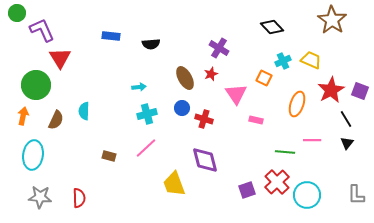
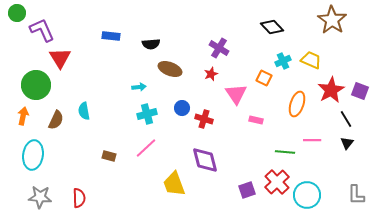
brown ellipse at (185, 78): moved 15 px left, 9 px up; rotated 40 degrees counterclockwise
cyan semicircle at (84, 111): rotated 12 degrees counterclockwise
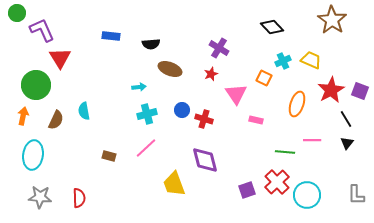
blue circle at (182, 108): moved 2 px down
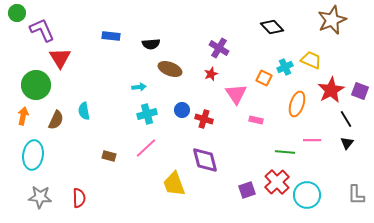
brown star at (332, 20): rotated 16 degrees clockwise
cyan cross at (283, 61): moved 2 px right, 6 px down
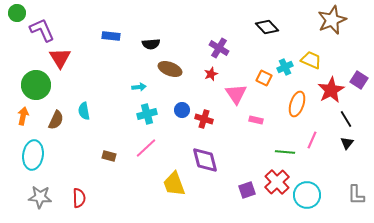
black diamond at (272, 27): moved 5 px left
purple square at (360, 91): moved 1 px left, 11 px up; rotated 12 degrees clockwise
pink line at (312, 140): rotated 66 degrees counterclockwise
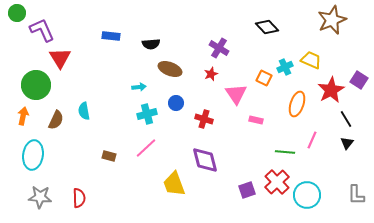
blue circle at (182, 110): moved 6 px left, 7 px up
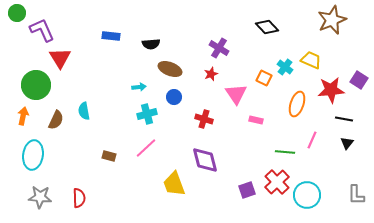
cyan cross at (285, 67): rotated 28 degrees counterclockwise
red star at (331, 90): rotated 24 degrees clockwise
blue circle at (176, 103): moved 2 px left, 6 px up
black line at (346, 119): moved 2 px left; rotated 48 degrees counterclockwise
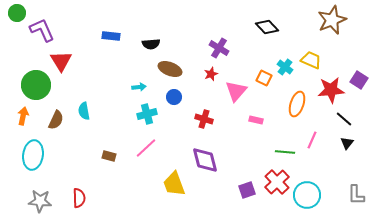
red triangle at (60, 58): moved 1 px right, 3 px down
pink triangle at (236, 94): moved 3 px up; rotated 15 degrees clockwise
black line at (344, 119): rotated 30 degrees clockwise
gray star at (40, 197): moved 4 px down
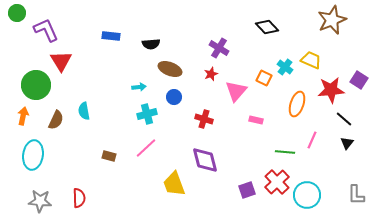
purple L-shape at (42, 30): moved 4 px right
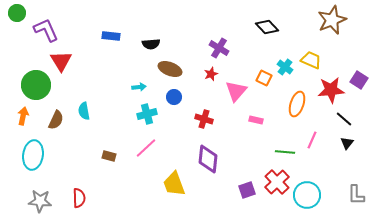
purple diamond at (205, 160): moved 3 px right, 1 px up; rotated 20 degrees clockwise
